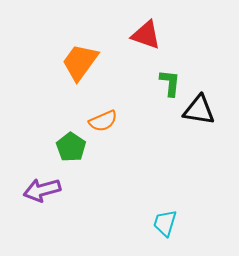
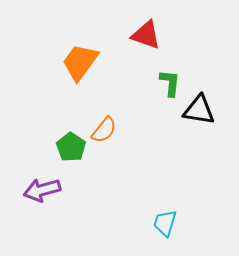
orange semicircle: moved 1 px right, 9 px down; rotated 28 degrees counterclockwise
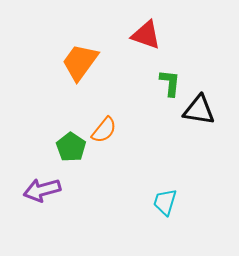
cyan trapezoid: moved 21 px up
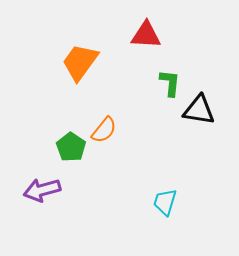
red triangle: rotated 16 degrees counterclockwise
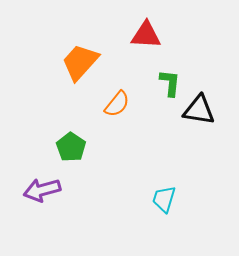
orange trapezoid: rotated 6 degrees clockwise
orange semicircle: moved 13 px right, 26 px up
cyan trapezoid: moved 1 px left, 3 px up
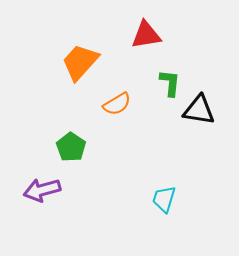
red triangle: rotated 12 degrees counterclockwise
orange semicircle: rotated 20 degrees clockwise
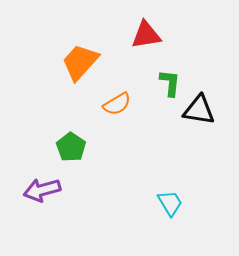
cyan trapezoid: moved 6 px right, 4 px down; rotated 132 degrees clockwise
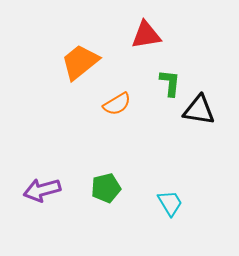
orange trapezoid: rotated 9 degrees clockwise
green pentagon: moved 35 px right, 41 px down; rotated 24 degrees clockwise
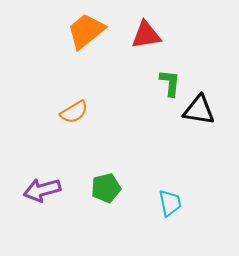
orange trapezoid: moved 6 px right, 31 px up
orange semicircle: moved 43 px left, 8 px down
cyan trapezoid: rotated 20 degrees clockwise
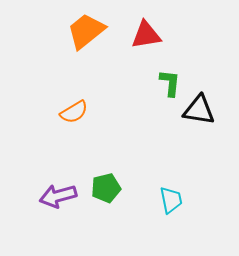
purple arrow: moved 16 px right, 6 px down
cyan trapezoid: moved 1 px right, 3 px up
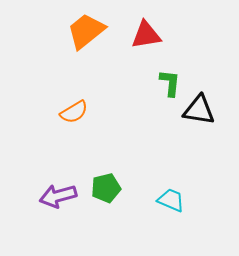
cyan trapezoid: rotated 56 degrees counterclockwise
